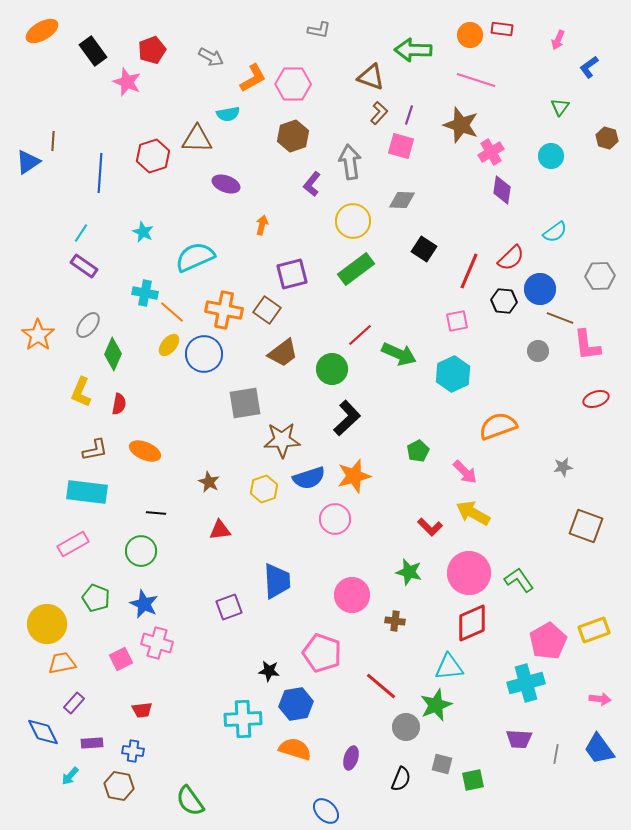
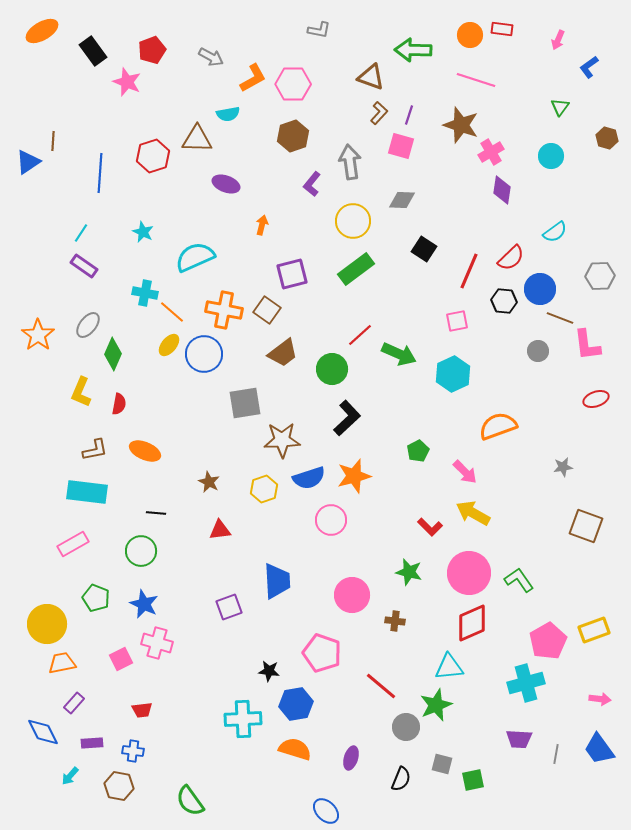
pink circle at (335, 519): moved 4 px left, 1 px down
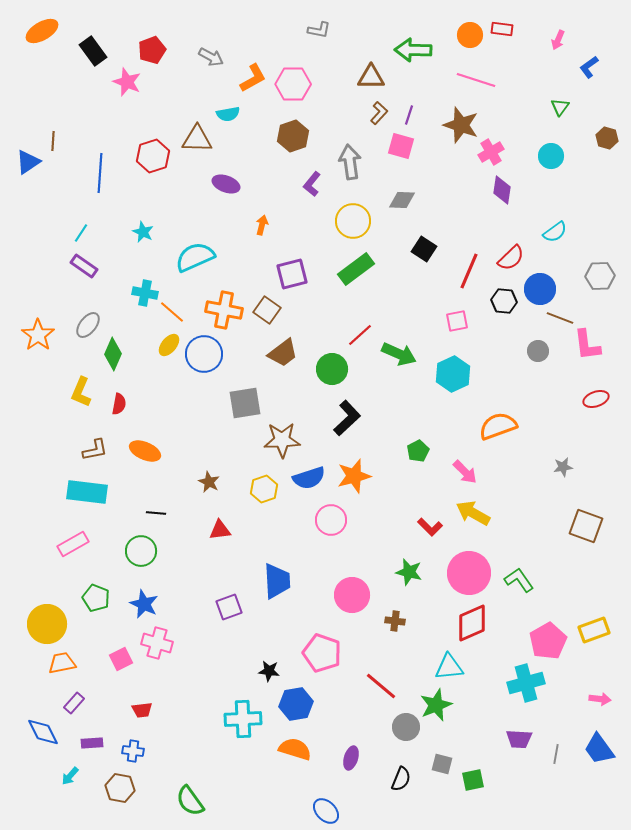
brown triangle at (371, 77): rotated 20 degrees counterclockwise
brown hexagon at (119, 786): moved 1 px right, 2 px down
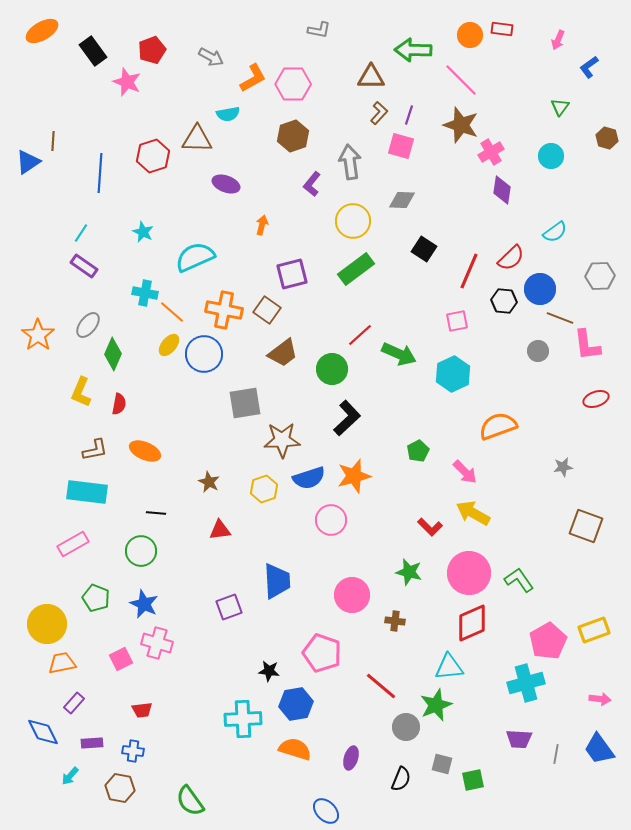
pink line at (476, 80): moved 15 px left; rotated 27 degrees clockwise
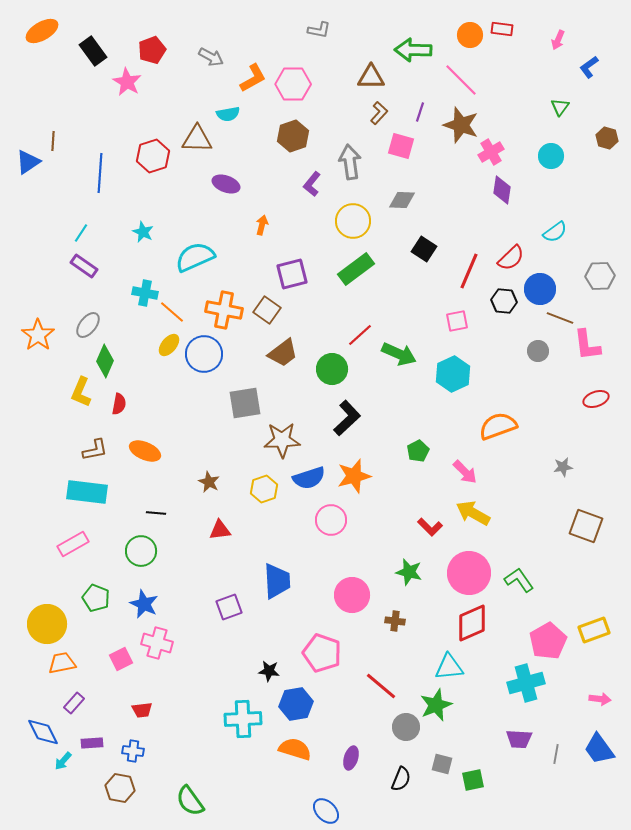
pink star at (127, 82): rotated 8 degrees clockwise
purple line at (409, 115): moved 11 px right, 3 px up
green diamond at (113, 354): moved 8 px left, 7 px down
cyan arrow at (70, 776): moved 7 px left, 15 px up
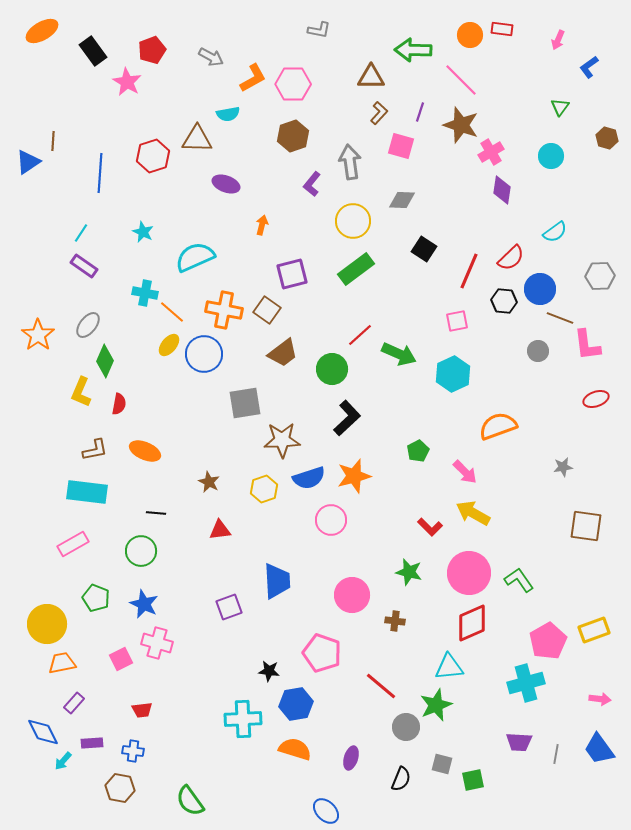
brown square at (586, 526): rotated 12 degrees counterclockwise
purple trapezoid at (519, 739): moved 3 px down
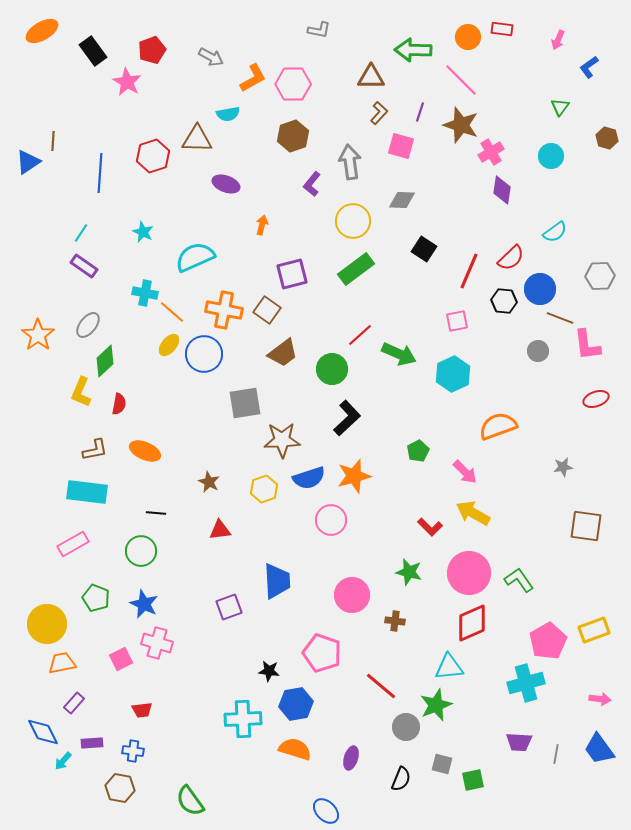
orange circle at (470, 35): moved 2 px left, 2 px down
green diamond at (105, 361): rotated 24 degrees clockwise
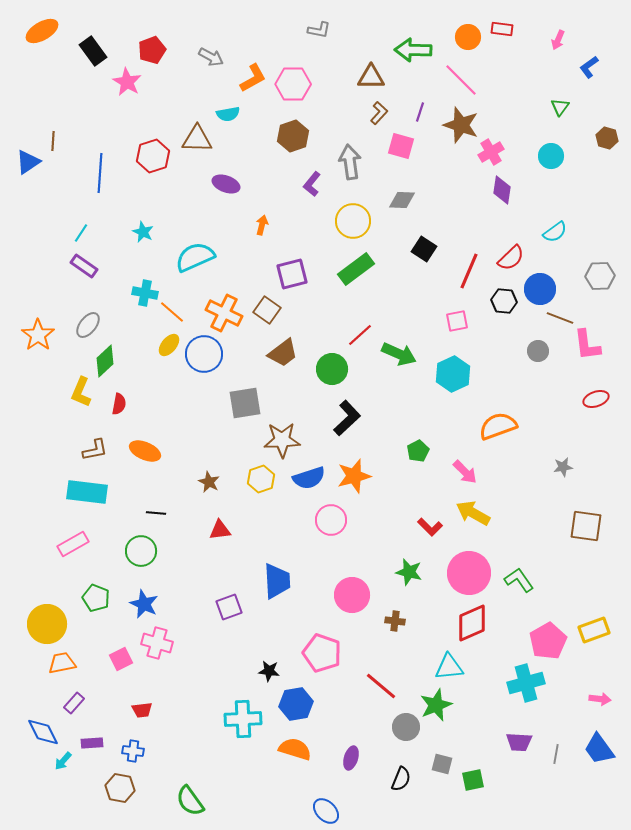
orange cross at (224, 310): moved 3 px down; rotated 15 degrees clockwise
yellow hexagon at (264, 489): moved 3 px left, 10 px up
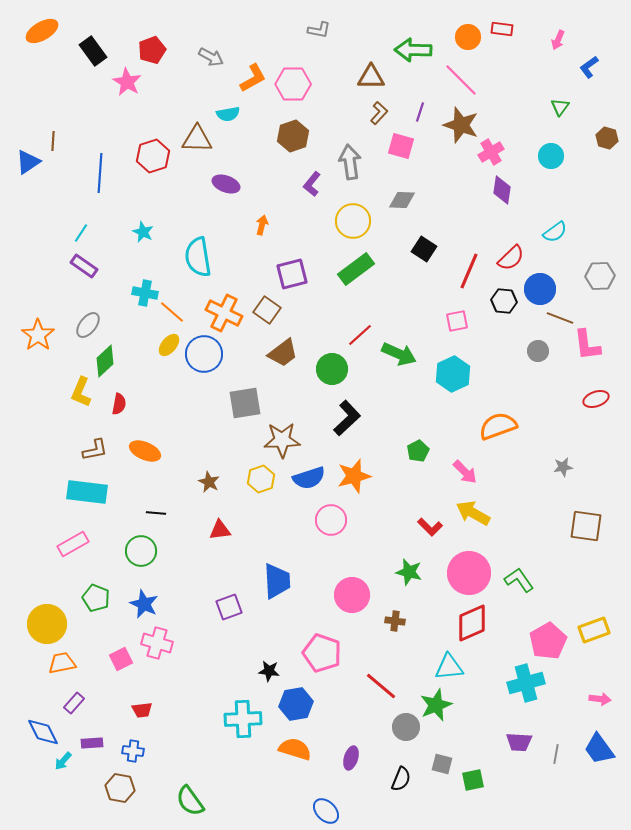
cyan semicircle at (195, 257): moved 3 px right; rotated 75 degrees counterclockwise
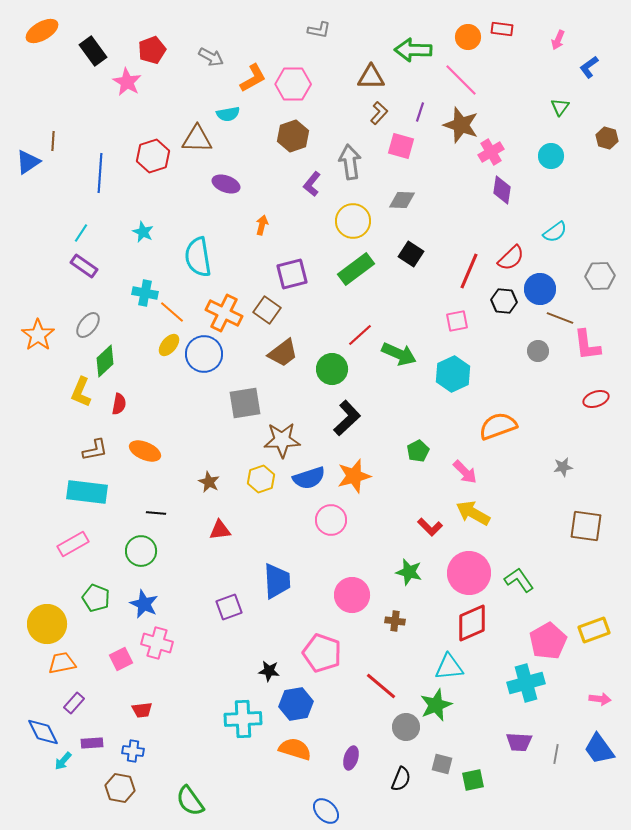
black square at (424, 249): moved 13 px left, 5 px down
